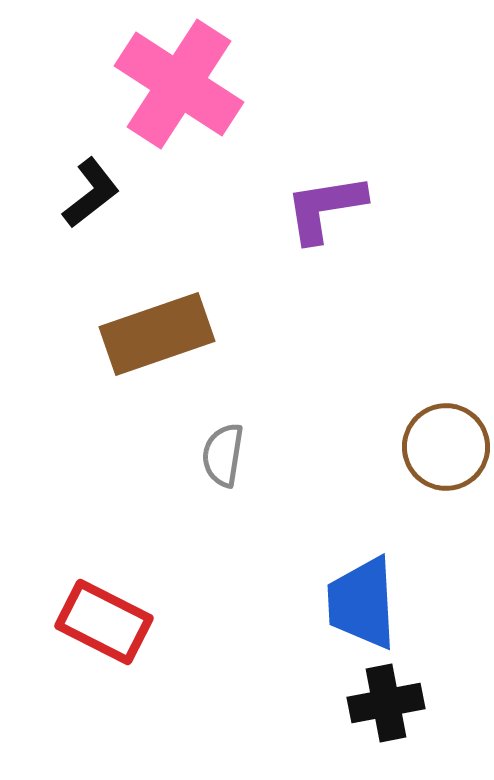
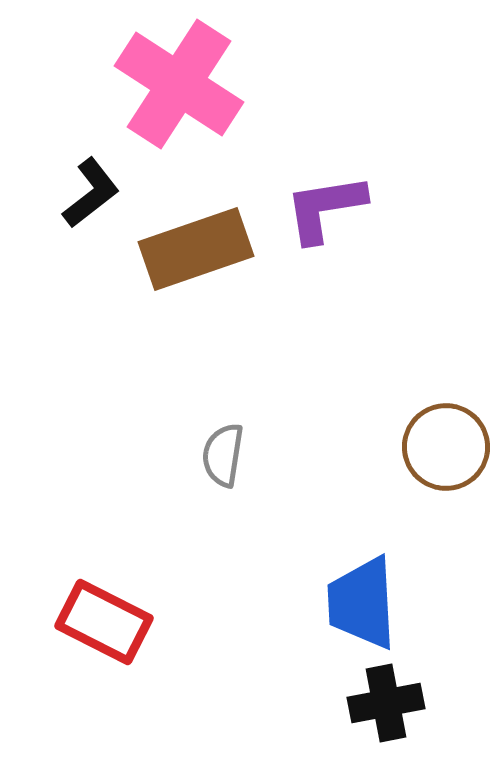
brown rectangle: moved 39 px right, 85 px up
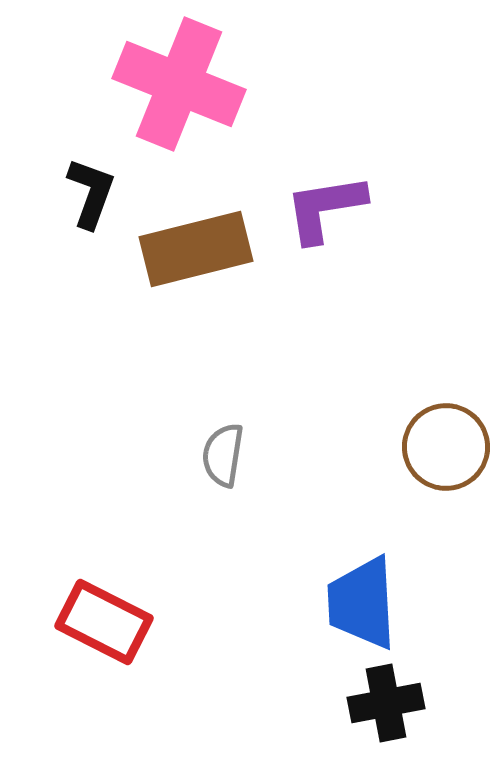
pink cross: rotated 11 degrees counterclockwise
black L-shape: rotated 32 degrees counterclockwise
brown rectangle: rotated 5 degrees clockwise
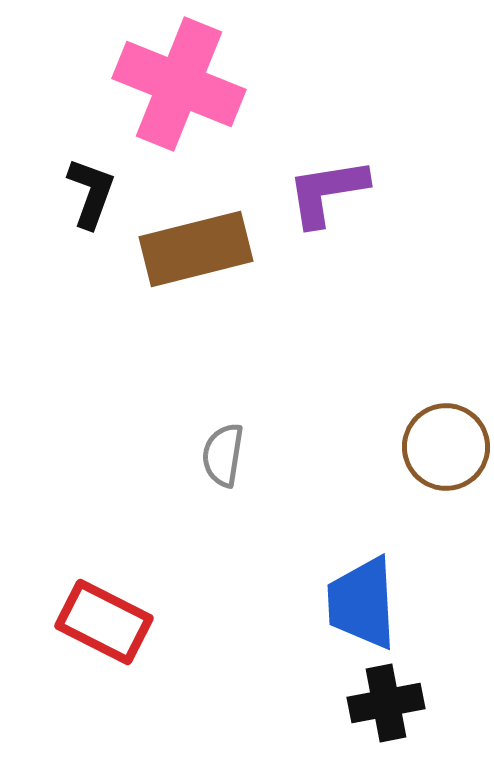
purple L-shape: moved 2 px right, 16 px up
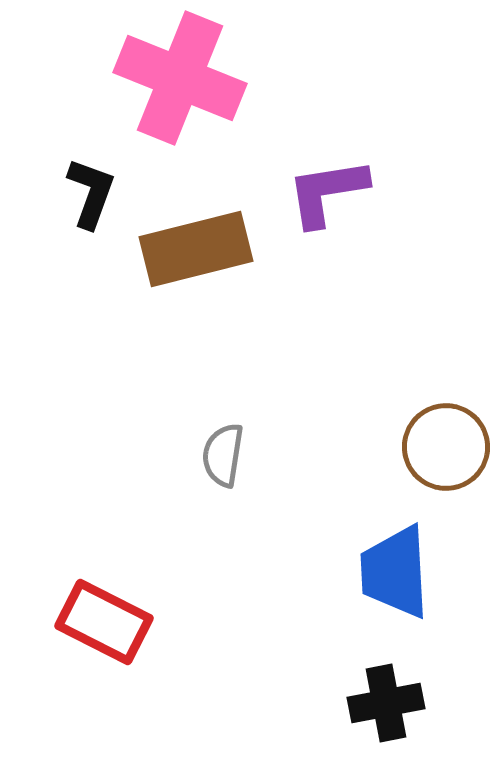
pink cross: moved 1 px right, 6 px up
blue trapezoid: moved 33 px right, 31 px up
